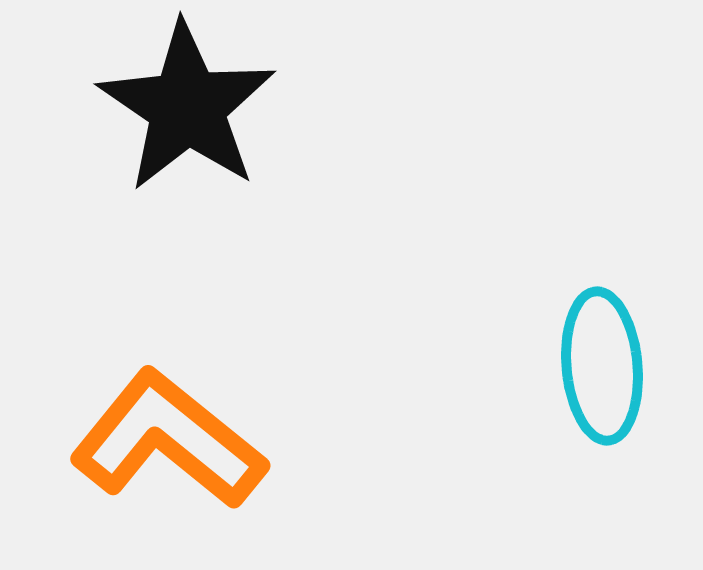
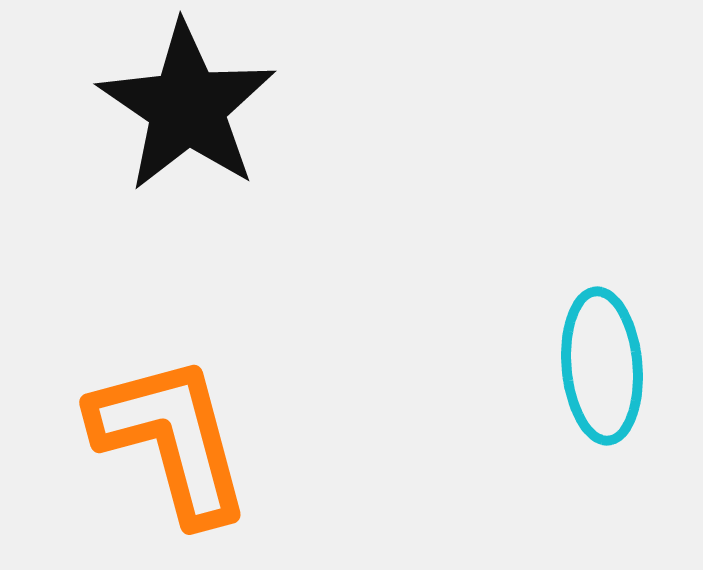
orange L-shape: moved 3 px right, 1 px up; rotated 36 degrees clockwise
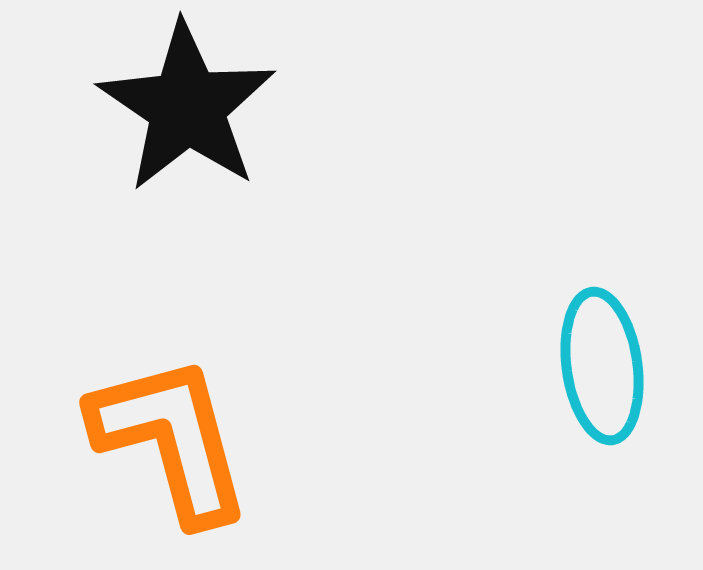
cyan ellipse: rotated 3 degrees counterclockwise
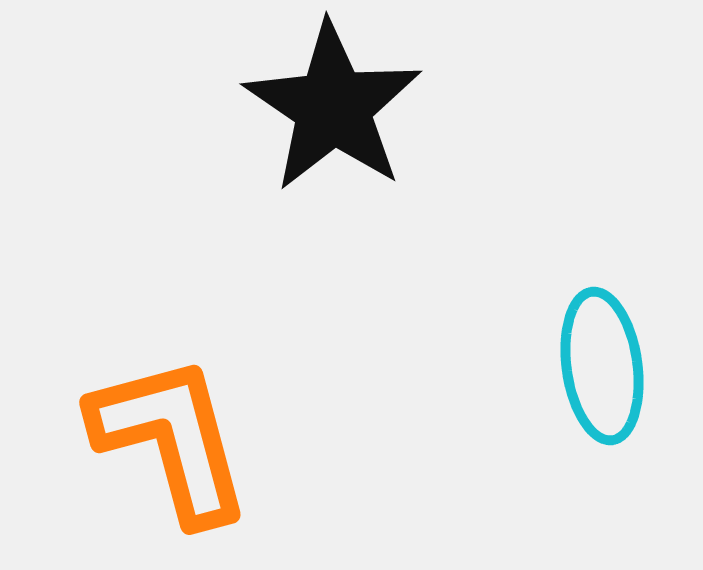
black star: moved 146 px right
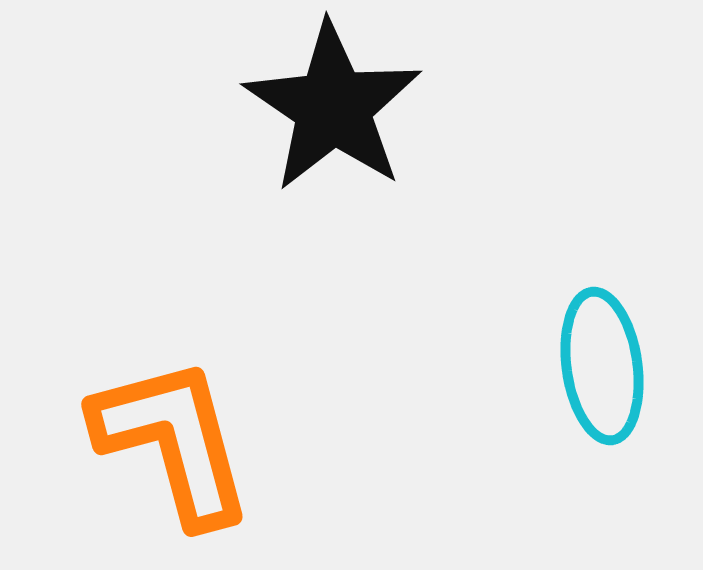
orange L-shape: moved 2 px right, 2 px down
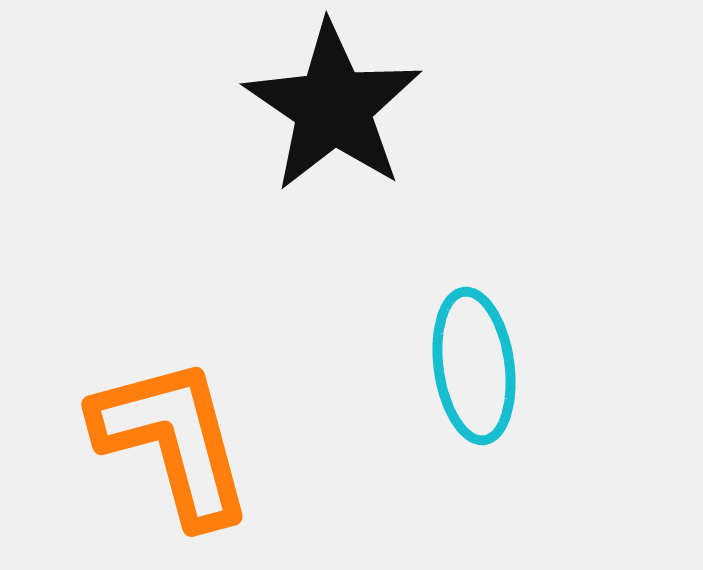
cyan ellipse: moved 128 px left
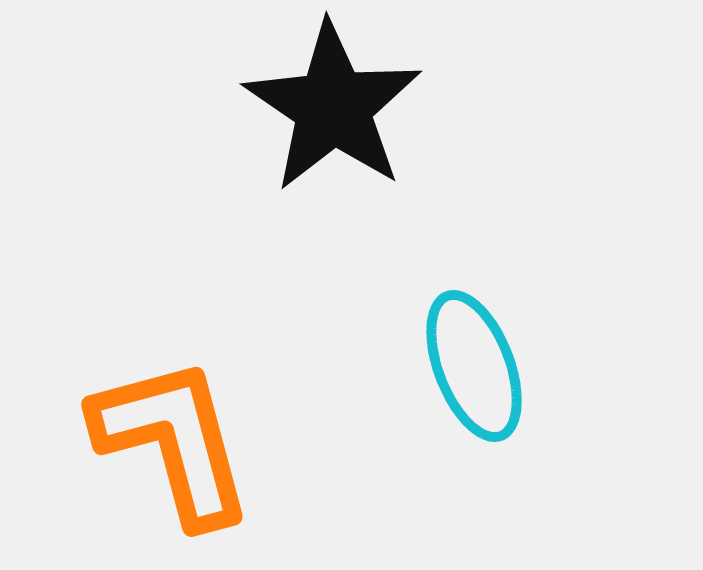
cyan ellipse: rotated 13 degrees counterclockwise
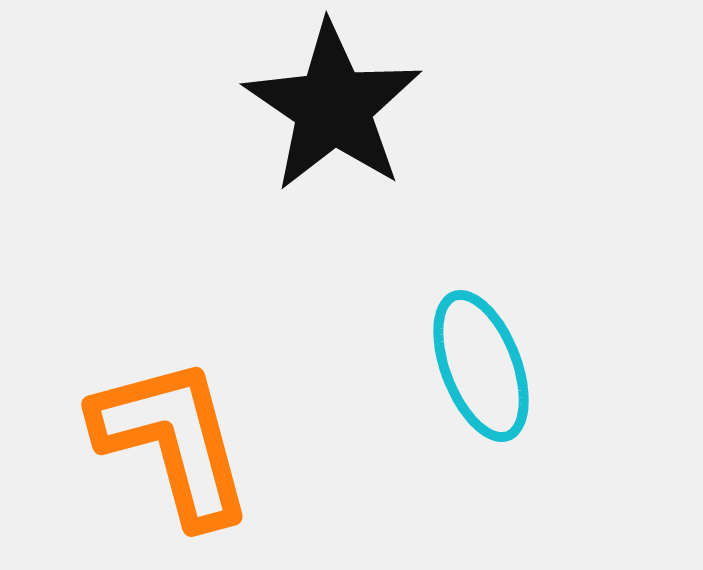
cyan ellipse: moved 7 px right
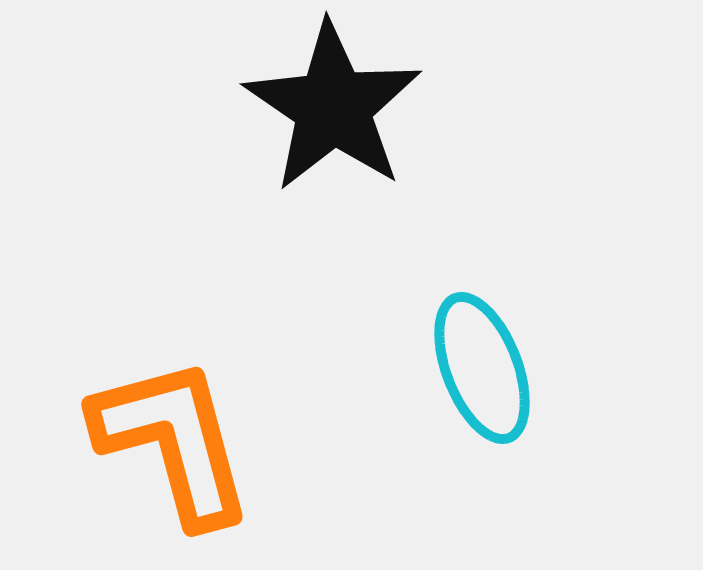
cyan ellipse: moved 1 px right, 2 px down
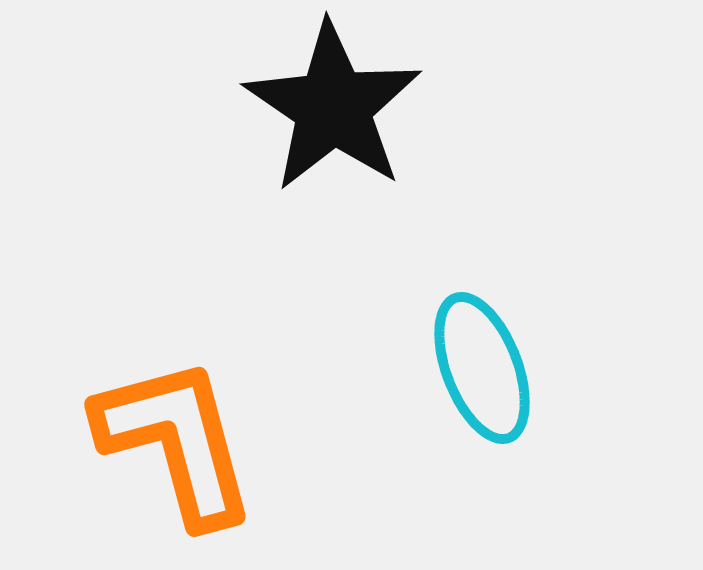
orange L-shape: moved 3 px right
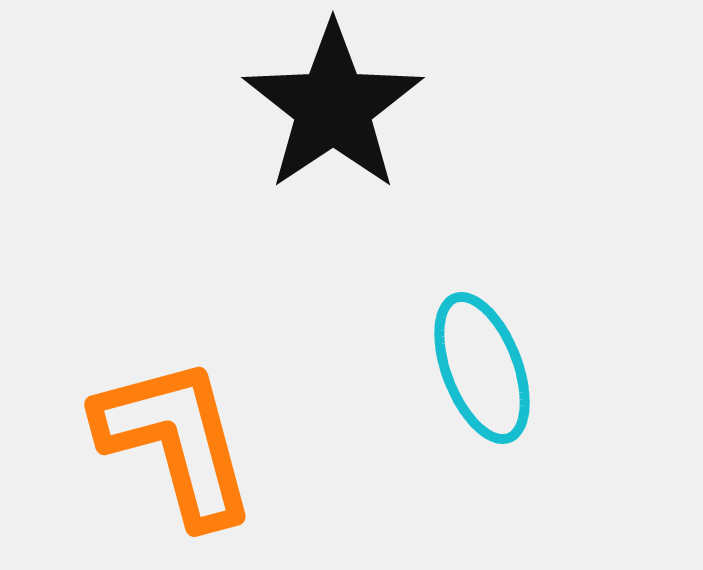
black star: rotated 4 degrees clockwise
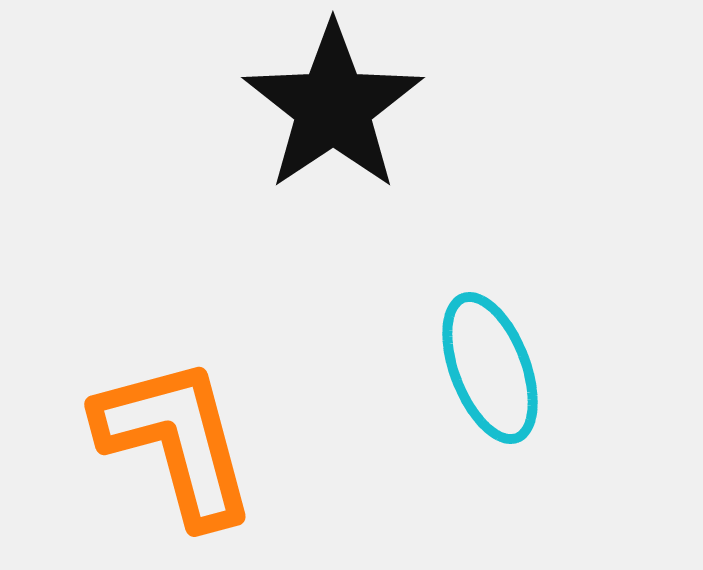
cyan ellipse: moved 8 px right
